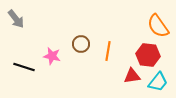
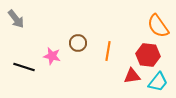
brown circle: moved 3 px left, 1 px up
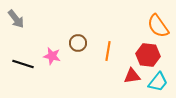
black line: moved 1 px left, 3 px up
